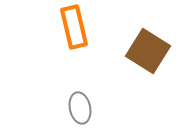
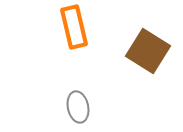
gray ellipse: moved 2 px left, 1 px up
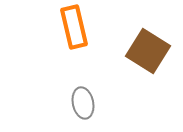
gray ellipse: moved 5 px right, 4 px up
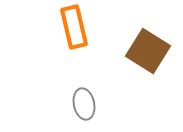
gray ellipse: moved 1 px right, 1 px down
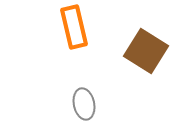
brown square: moved 2 px left
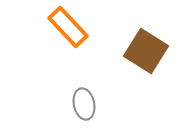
orange rectangle: moved 6 px left; rotated 30 degrees counterclockwise
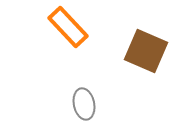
brown square: rotated 9 degrees counterclockwise
